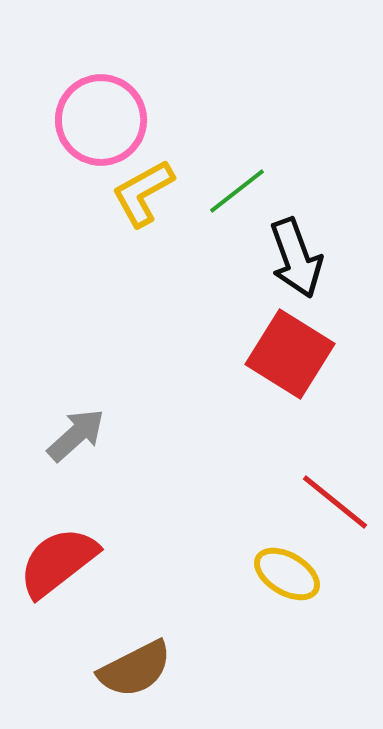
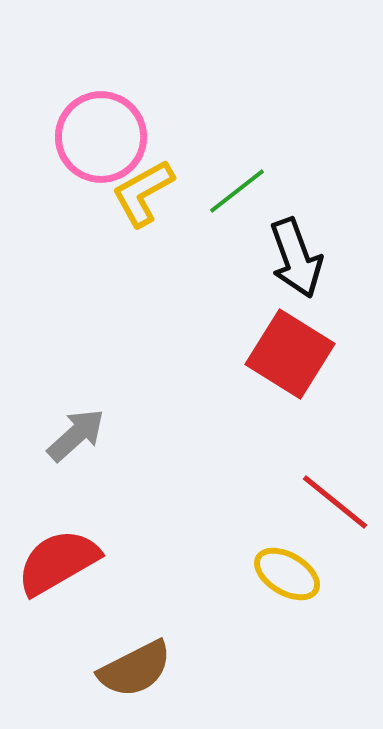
pink circle: moved 17 px down
red semicircle: rotated 8 degrees clockwise
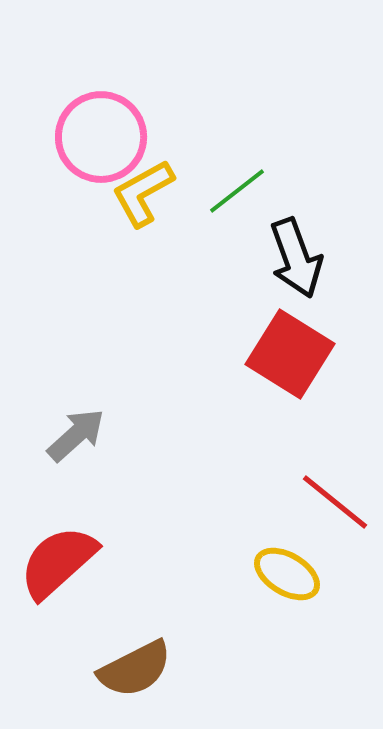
red semicircle: rotated 12 degrees counterclockwise
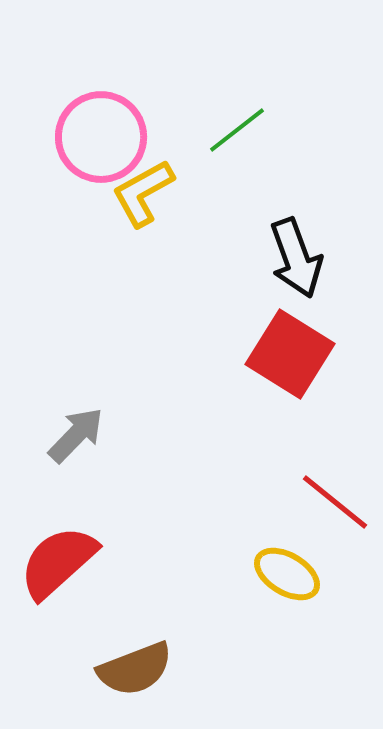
green line: moved 61 px up
gray arrow: rotated 4 degrees counterclockwise
brown semicircle: rotated 6 degrees clockwise
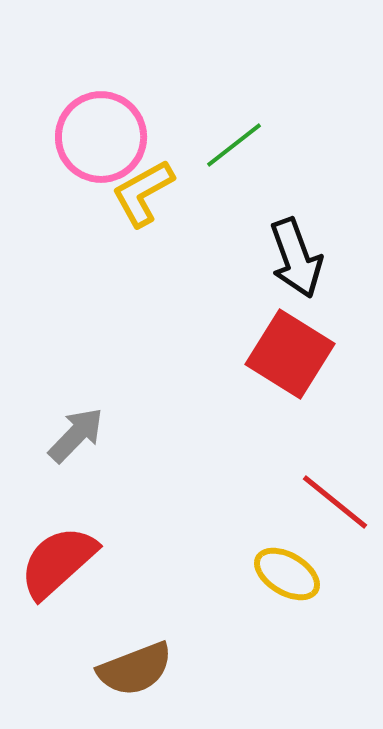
green line: moved 3 px left, 15 px down
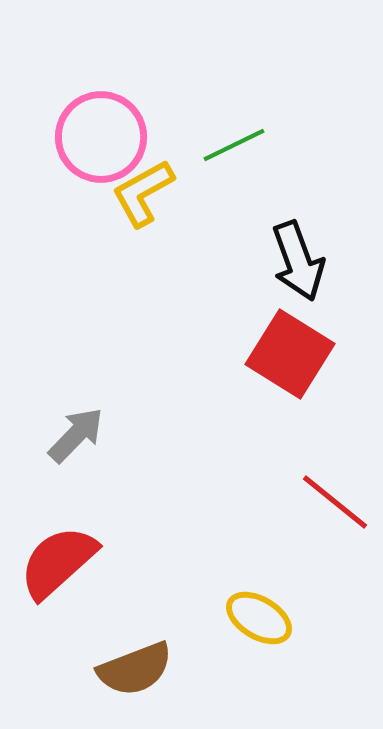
green line: rotated 12 degrees clockwise
black arrow: moved 2 px right, 3 px down
yellow ellipse: moved 28 px left, 44 px down
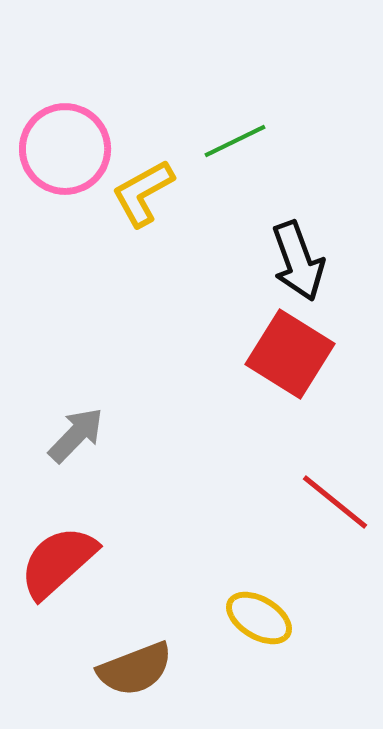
pink circle: moved 36 px left, 12 px down
green line: moved 1 px right, 4 px up
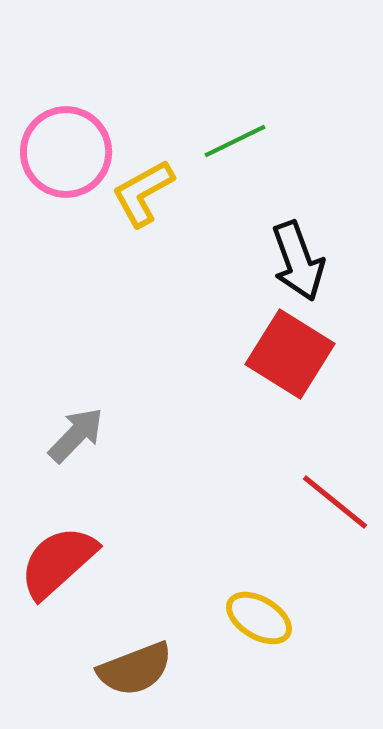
pink circle: moved 1 px right, 3 px down
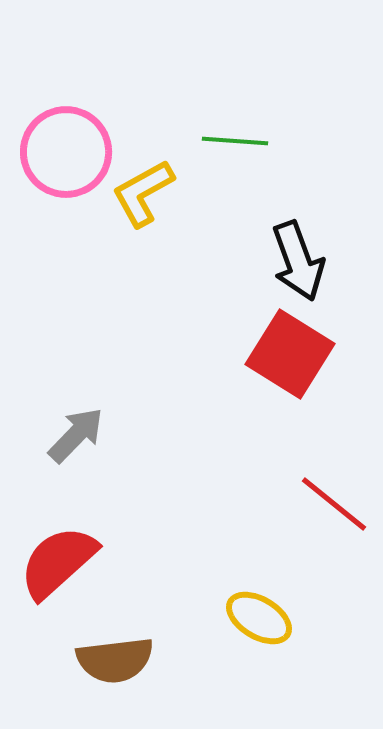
green line: rotated 30 degrees clockwise
red line: moved 1 px left, 2 px down
brown semicircle: moved 20 px left, 9 px up; rotated 14 degrees clockwise
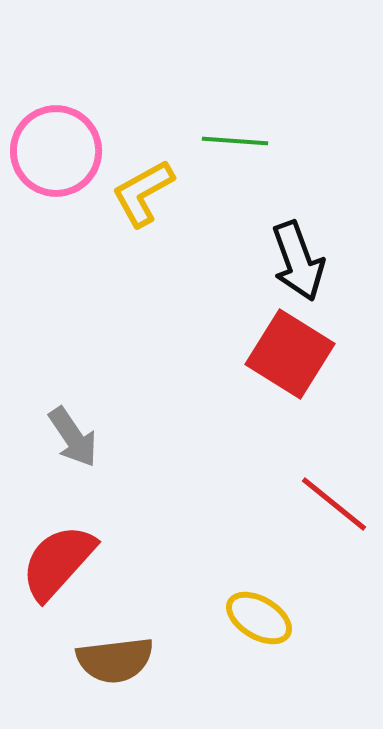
pink circle: moved 10 px left, 1 px up
gray arrow: moved 3 px left, 2 px down; rotated 102 degrees clockwise
red semicircle: rotated 6 degrees counterclockwise
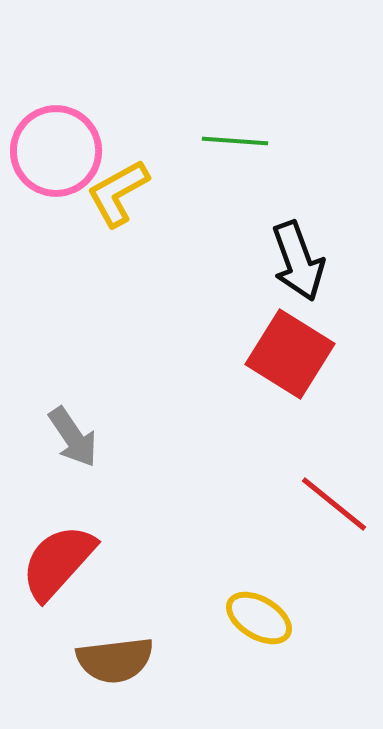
yellow L-shape: moved 25 px left
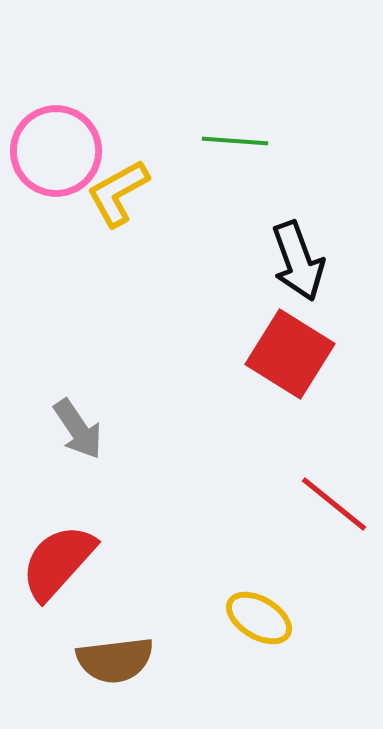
gray arrow: moved 5 px right, 8 px up
